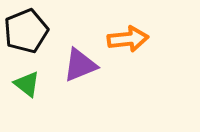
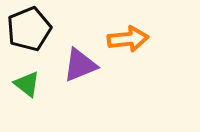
black pentagon: moved 3 px right, 2 px up
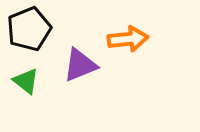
green triangle: moved 1 px left, 3 px up
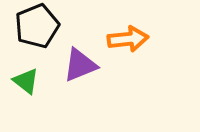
black pentagon: moved 8 px right, 3 px up
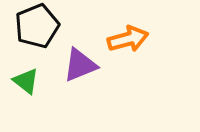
orange arrow: rotated 9 degrees counterclockwise
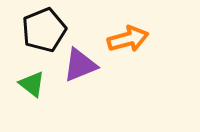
black pentagon: moved 7 px right, 4 px down
green triangle: moved 6 px right, 3 px down
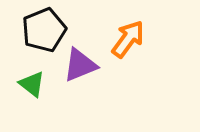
orange arrow: rotated 39 degrees counterclockwise
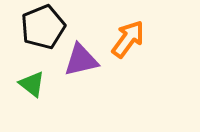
black pentagon: moved 1 px left, 3 px up
purple triangle: moved 1 px right, 5 px up; rotated 9 degrees clockwise
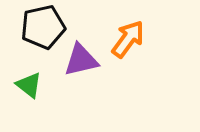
black pentagon: rotated 9 degrees clockwise
green triangle: moved 3 px left, 1 px down
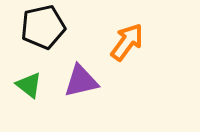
orange arrow: moved 1 px left, 3 px down
purple triangle: moved 21 px down
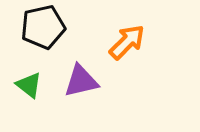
orange arrow: rotated 9 degrees clockwise
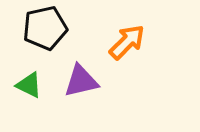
black pentagon: moved 2 px right, 1 px down
green triangle: rotated 12 degrees counterclockwise
